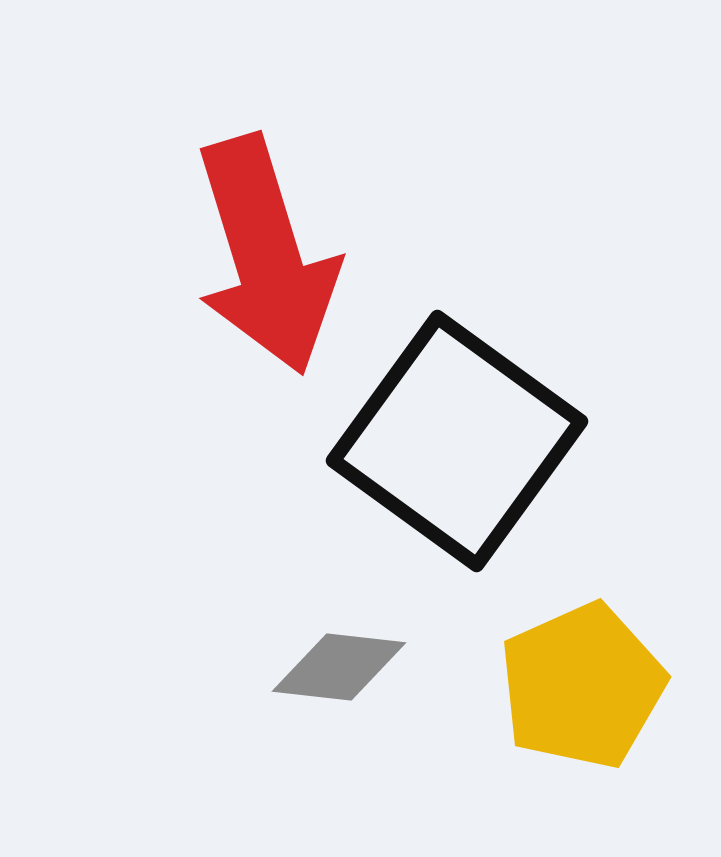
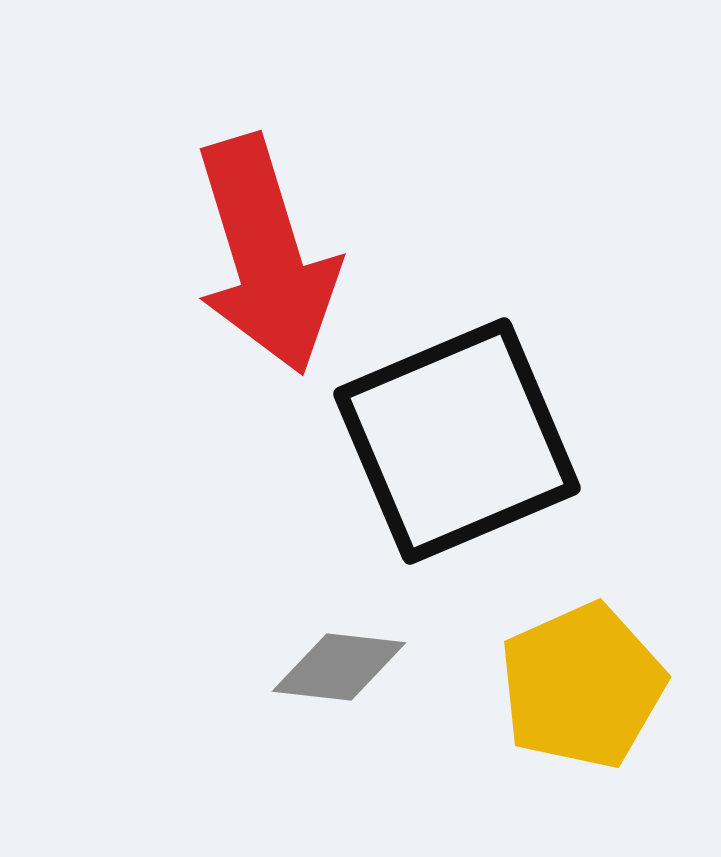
black square: rotated 31 degrees clockwise
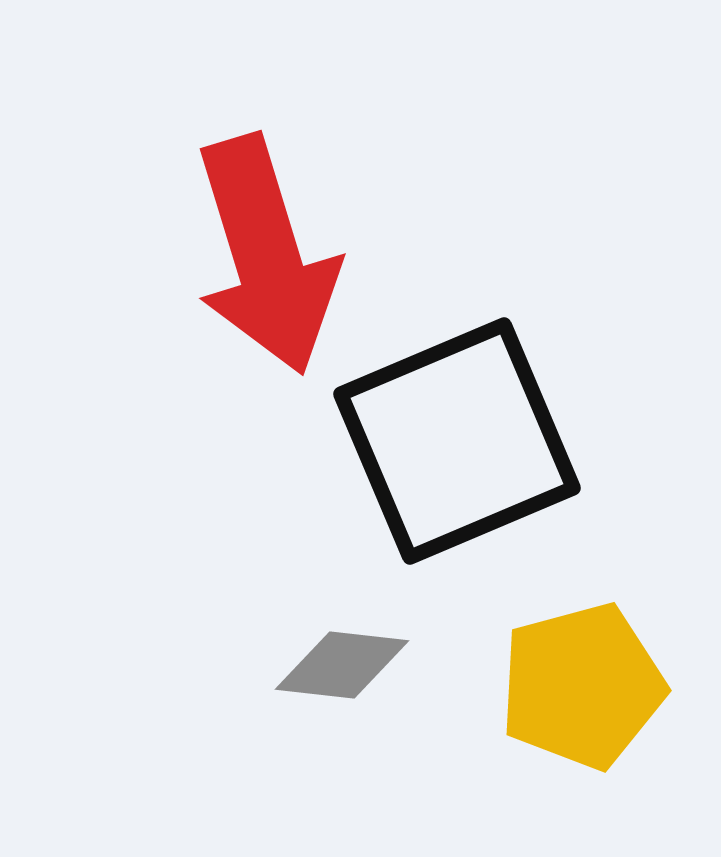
gray diamond: moved 3 px right, 2 px up
yellow pentagon: rotated 9 degrees clockwise
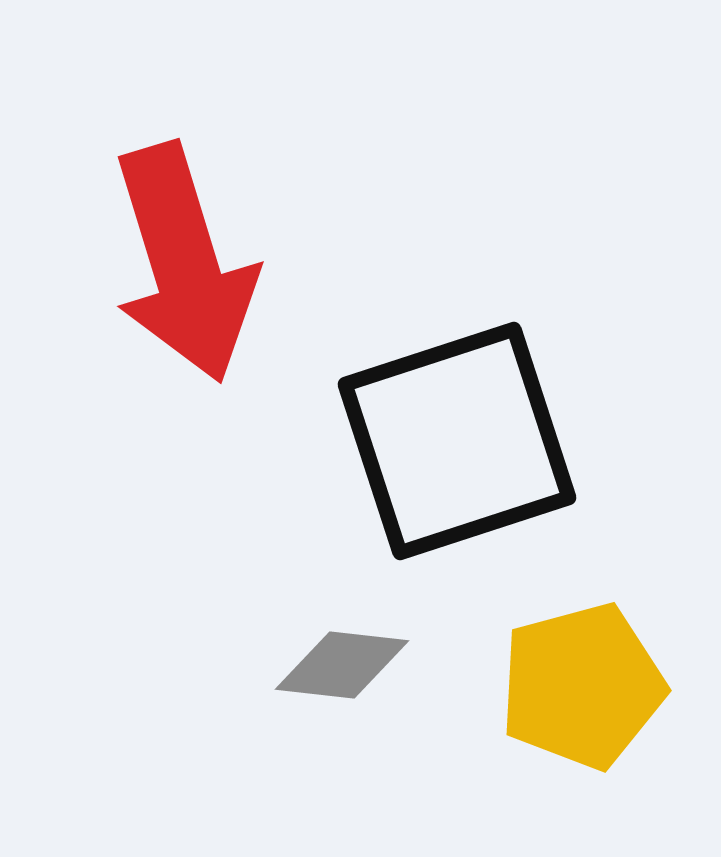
red arrow: moved 82 px left, 8 px down
black square: rotated 5 degrees clockwise
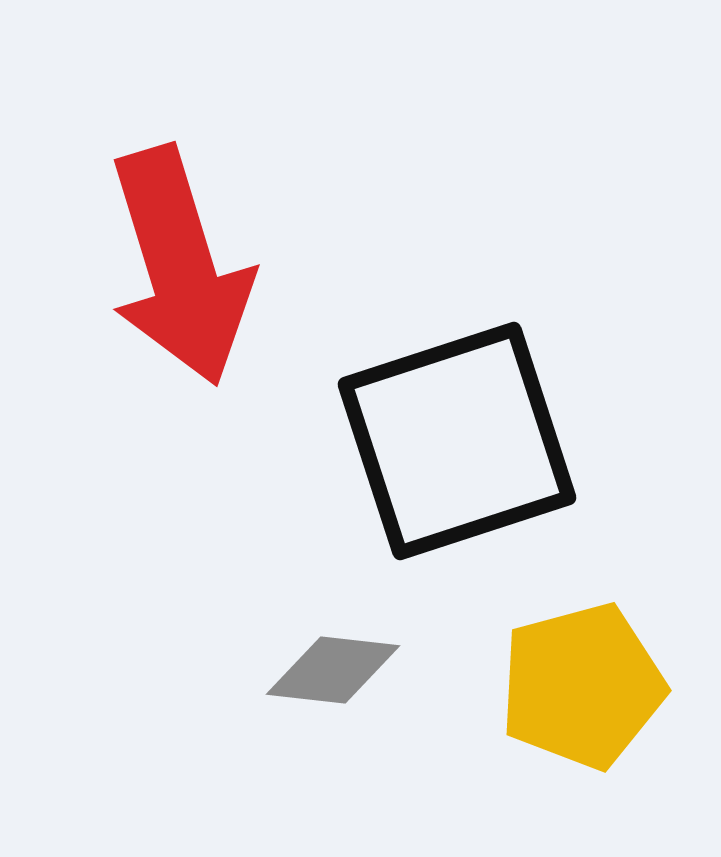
red arrow: moved 4 px left, 3 px down
gray diamond: moved 9 px left, 5 px down
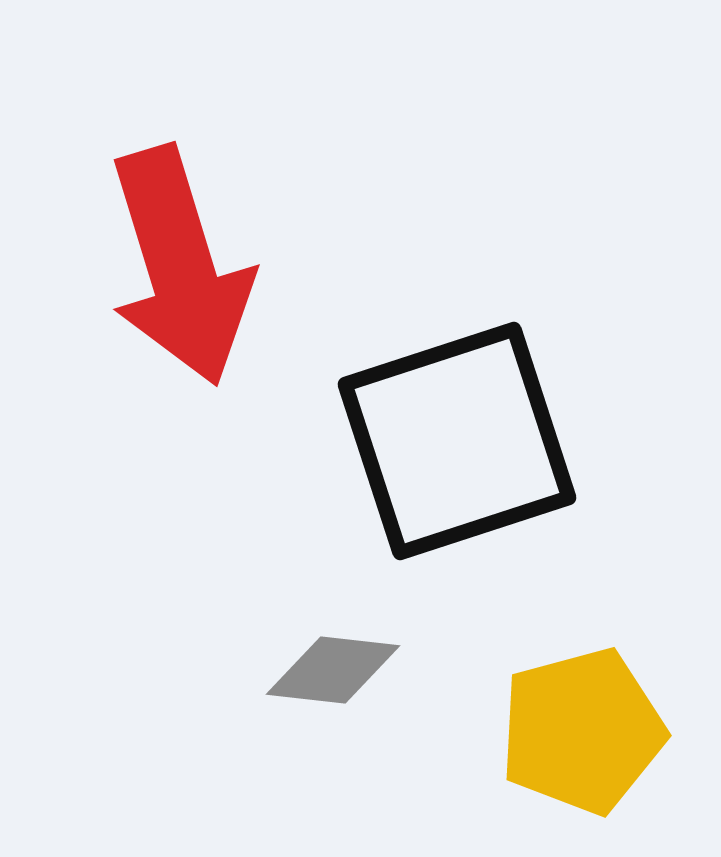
yellow pentagon: moved 45 px down
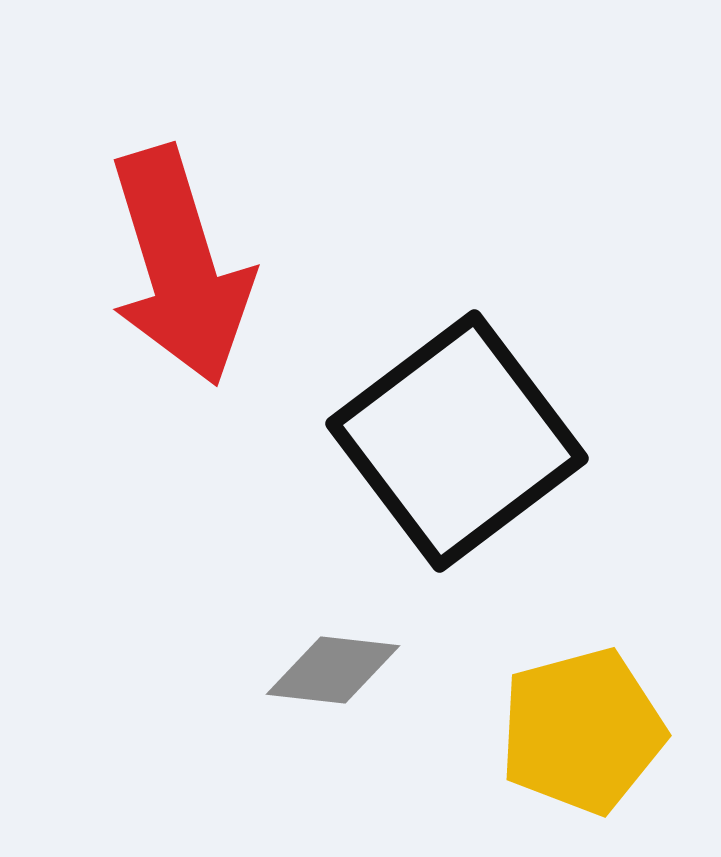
black square: rotated 19 degrees counterclockwise
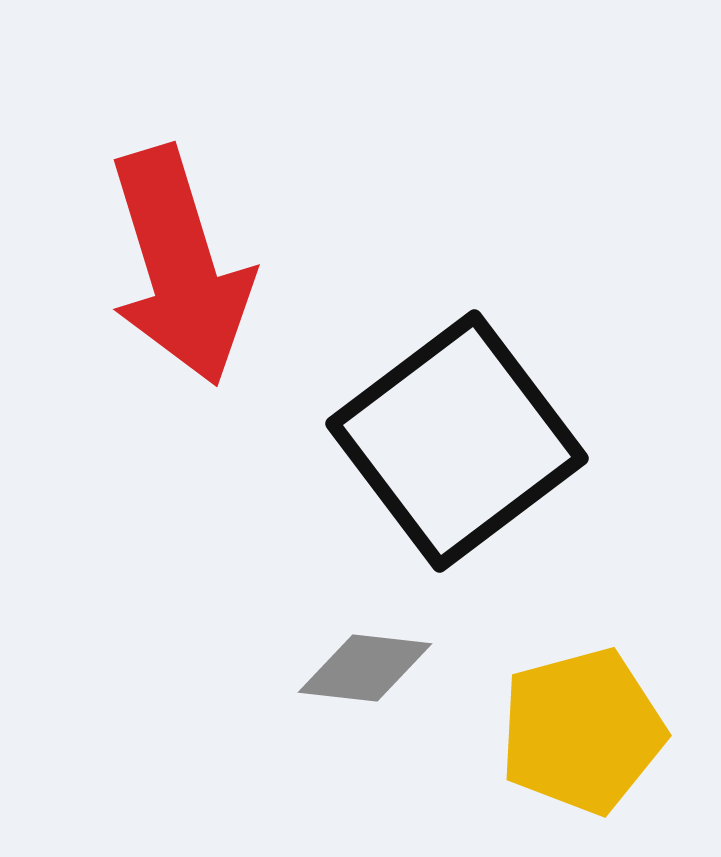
gray diamond: moved 32 px right, 2 px up
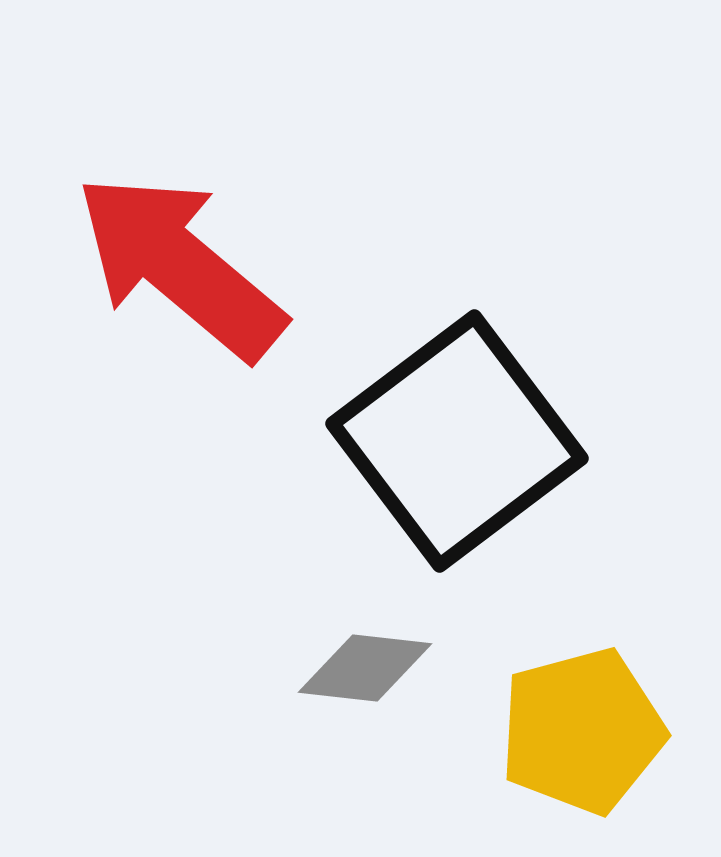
red arrow: rotated 147 degrees clockwise
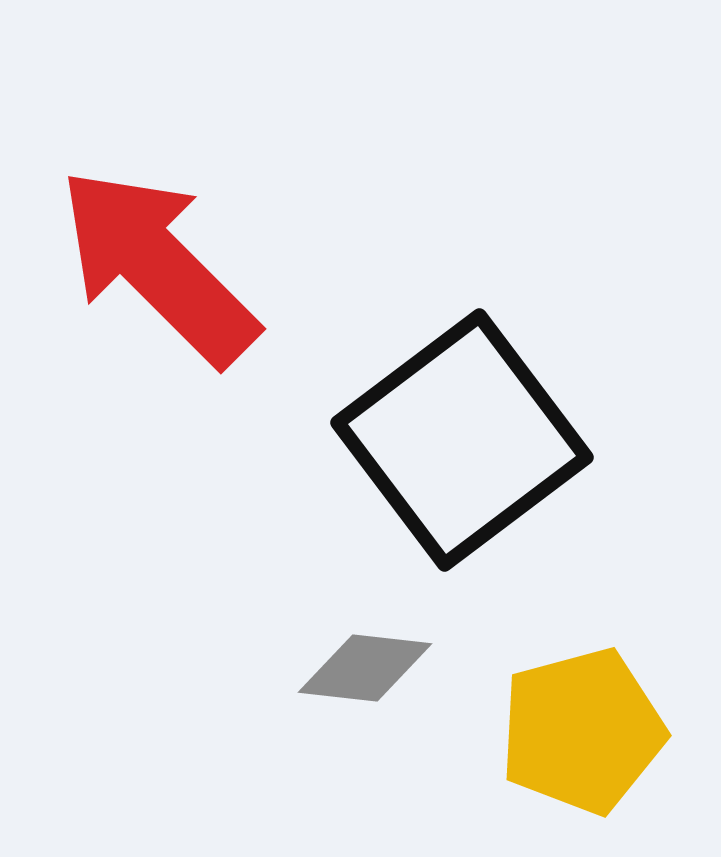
red arrow: moved 22 px left; rotated 5 degrees clockwise
black square: moved 5 px right, 1 px up
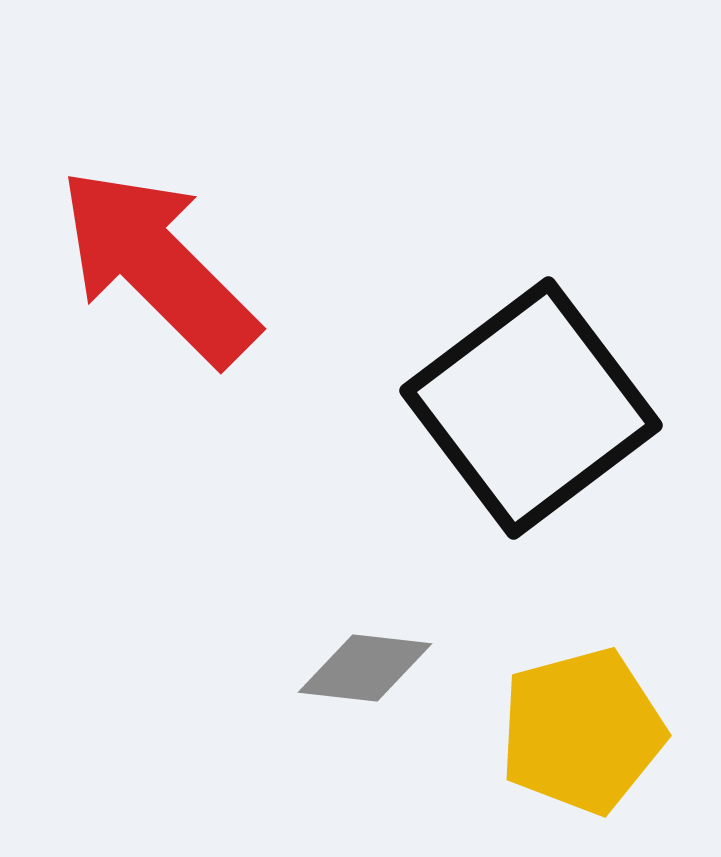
black square: moved 69 px right, 32 px up
